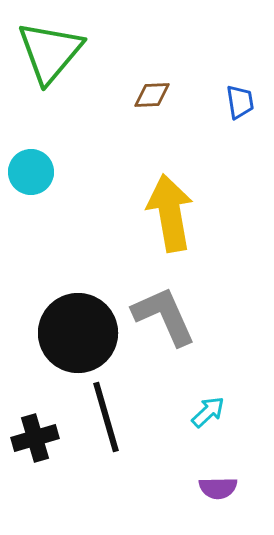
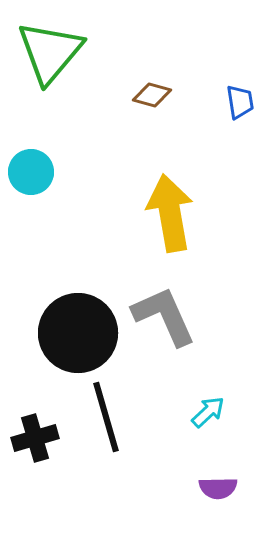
brown diamond: rotated 18 degrees clockwise
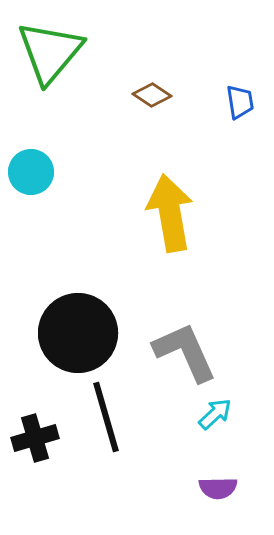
brown diamond: rotated 18 degrees clockwise
gray L-shape: moved 21 px right, 36 px down
cyan arrow: moved 7 px right, 2 px down
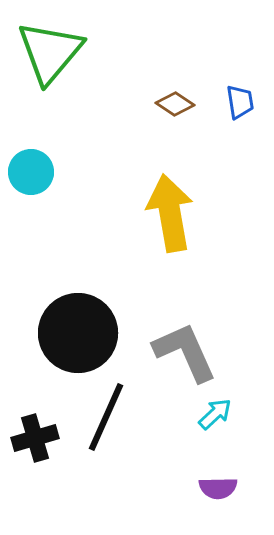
brown diamond: moved 23 px right, 9 px down
black line: rotated 40 degrees clockwise
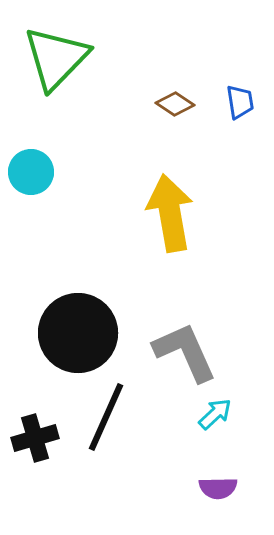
green triangle: moved 6 px right, 6 px down; rotated 4 degrees clockwise
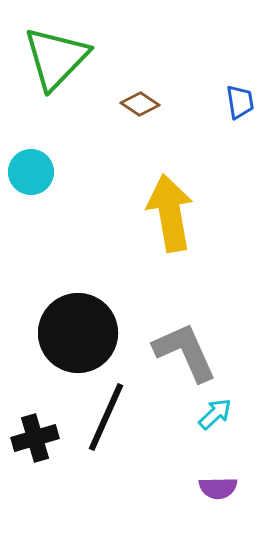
brown diamond: moved 35 px left
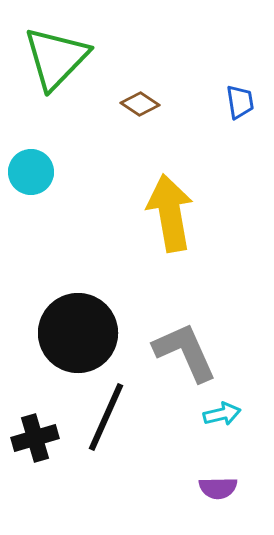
cyan arrow: moved 7 px right; rotated 30 degrees clockwise
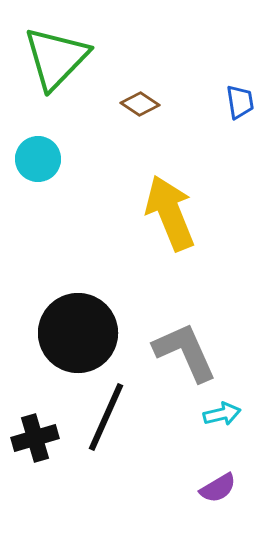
cyan circle: moved 7 px right, 13 px up
yellow arrow: rotated 12 degrees counterclockwise
purple semicircle: rotated 30 degrees counterclockwise
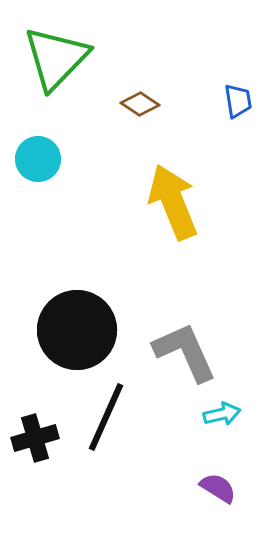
blue trapezoid: moved 2 px left, 1 px up
yellow arrow: moved 3 px right, 11 px up
black circle: moved 1 px left, 3 px up
purple semicircle: rotated 117 degrees counterclockwise
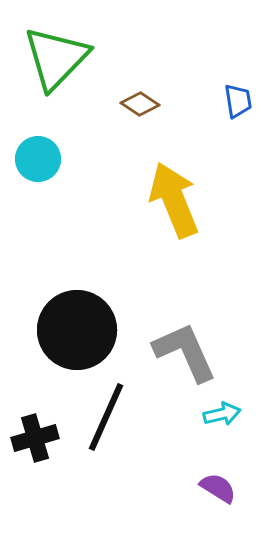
yellow arrow: moved 1 px right, 2 px up
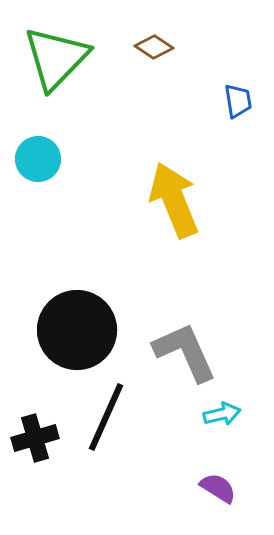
brown diamond: moved 14 px right, 57 px up
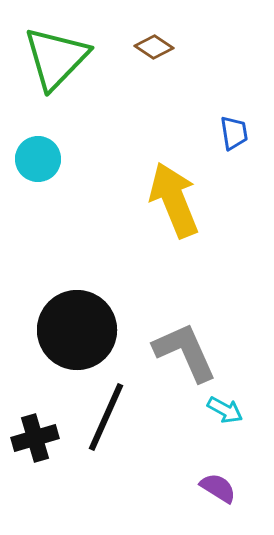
blue trapezoid: moved 4 px left, 32 px down
cyan arrow: moved 3 px right, 4 px up; rotated 42 degrees clockwise
